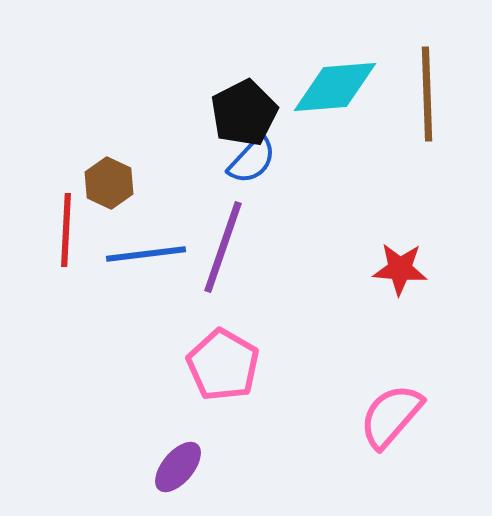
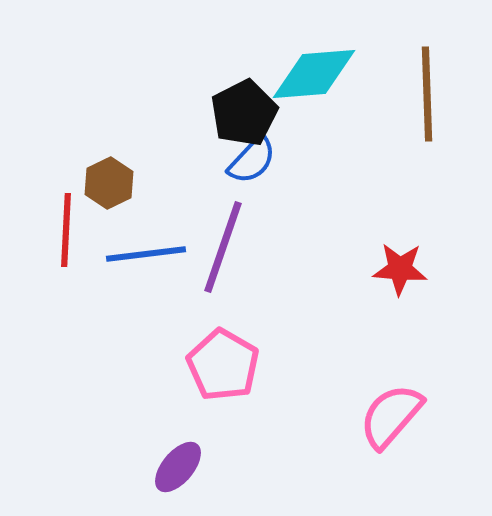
cyan diamond: moved 21 px left, 13 px up
brown hexagon: rotated 9 degrees clockwise
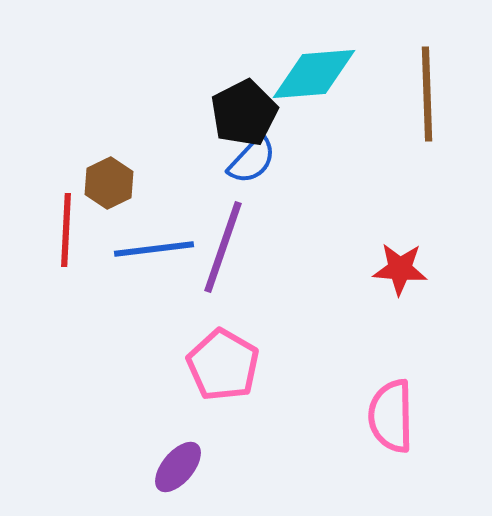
blue line: moved 8 px right, 5 px up
pink semicircle: rotated 42 degrees counterclockwise
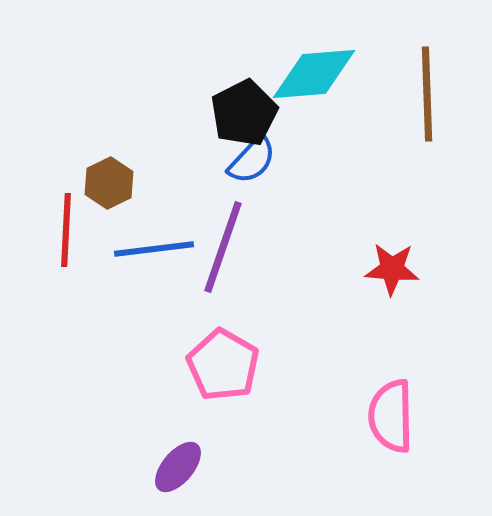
red star: moved 8 px left
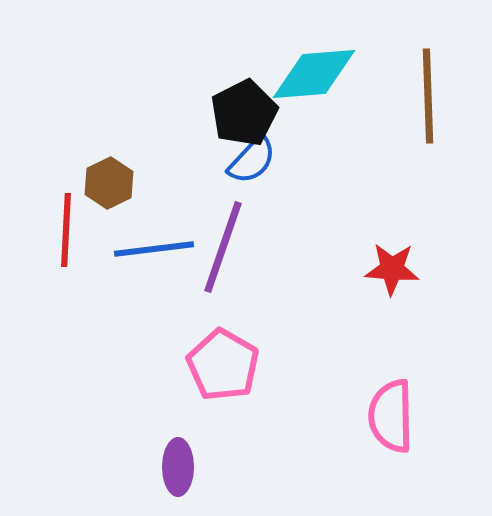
brown line: moved 1 px right, 2 px down
purple ellipse: rotated 40 degrees counterclockwise
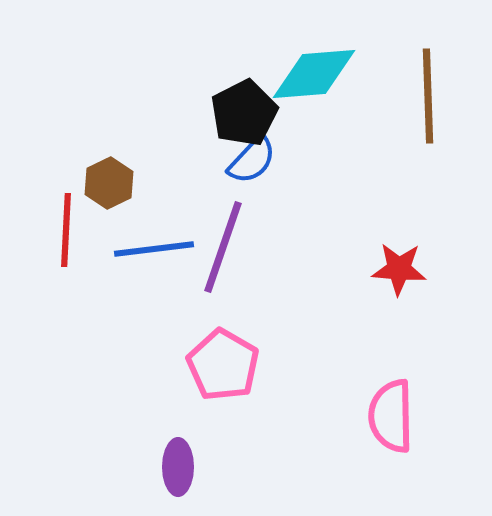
red star: moved 7 px right
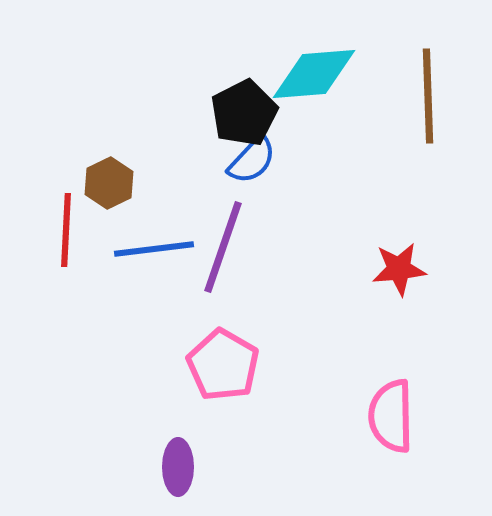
red star: rotated 10 degrees counterclockwise
